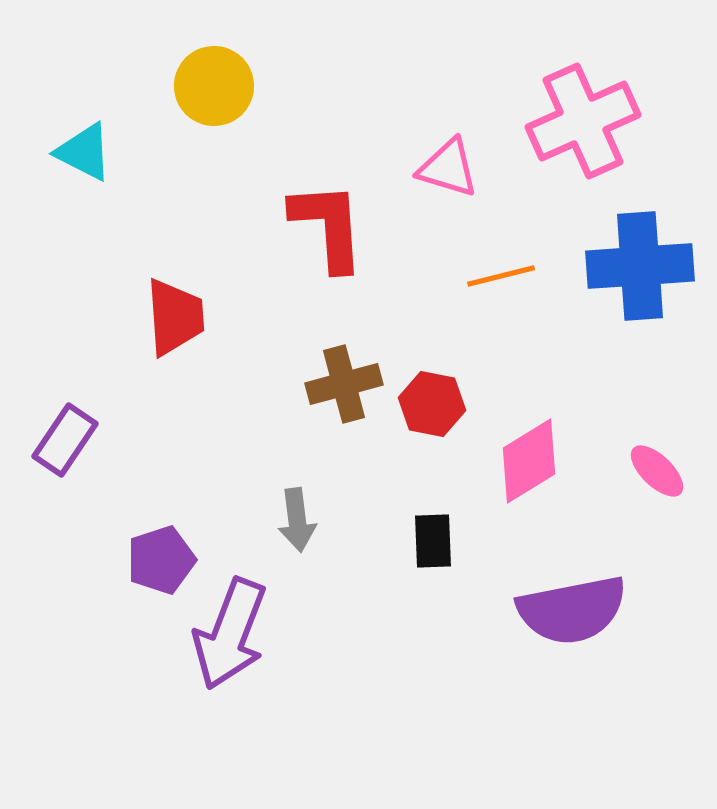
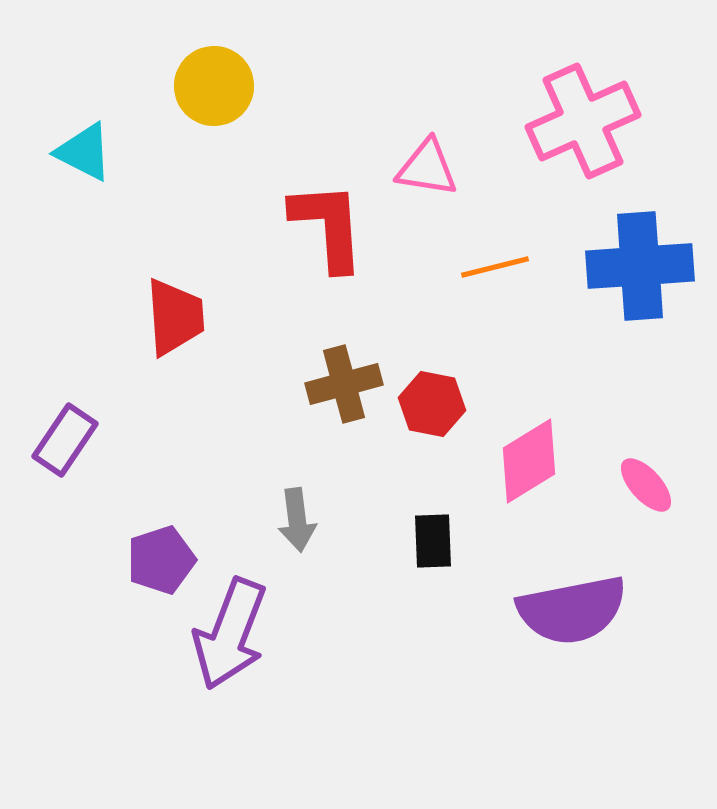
pink triangle: moved 21 px left; rotated 8 degrees counterclockwise
orange line: moved 6 px left, 9 px up
pink ellipse: moved 11 px left, 14 px down; rotated 4 degrees clockwise
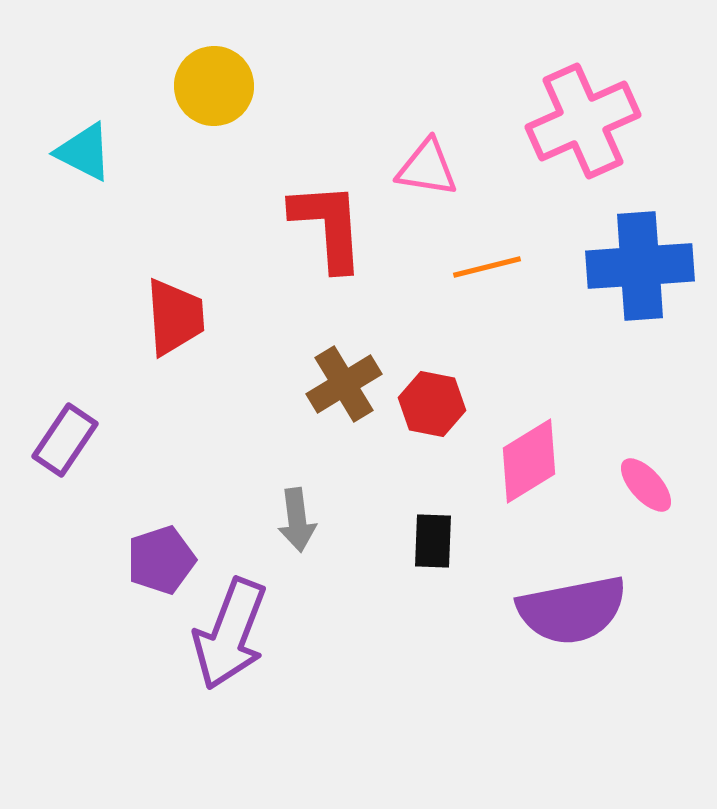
orange line: moved 8 px left
brown cross: rotated 16 degrees counterclockwise
black rectangle: rotated 4 degrees clockwise
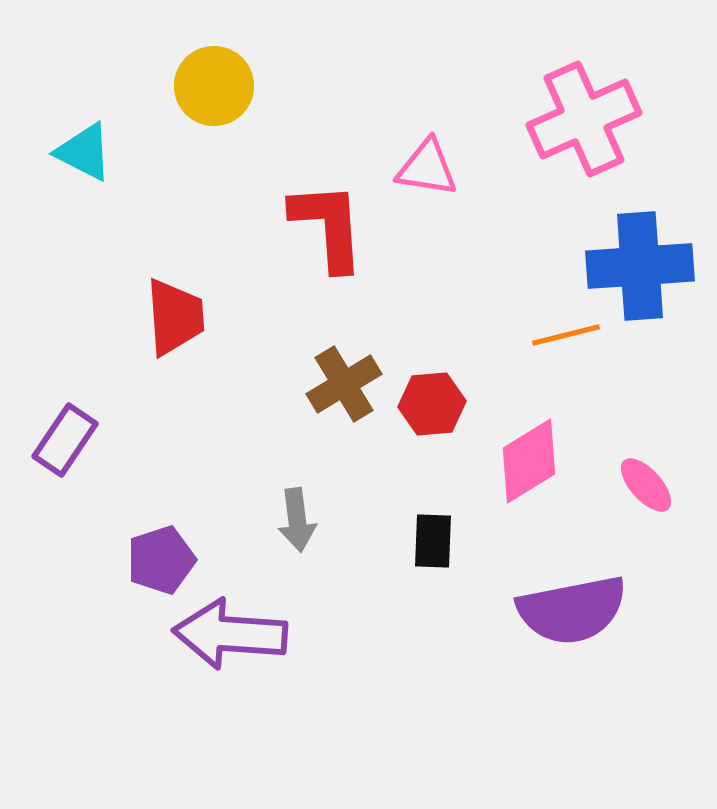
pink cross: moved 1 px right, 2 px up
orange line: moved 79 px right, 68 px down
red hexagon: rotated 16 degrees counterclockwise
purple arrow: rotated 73 degrees clockwise
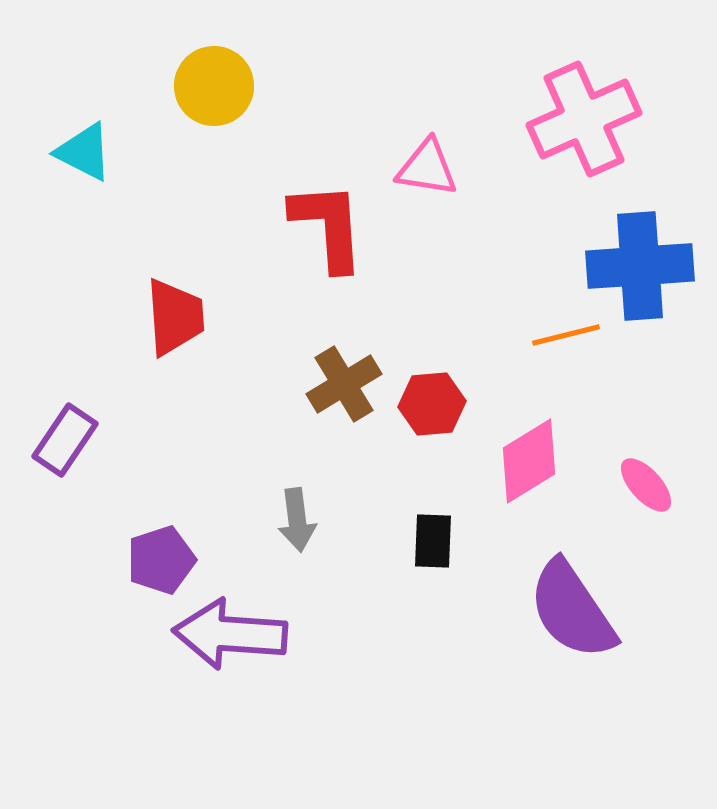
purple semicircle: rotated 67 degrees clockwise
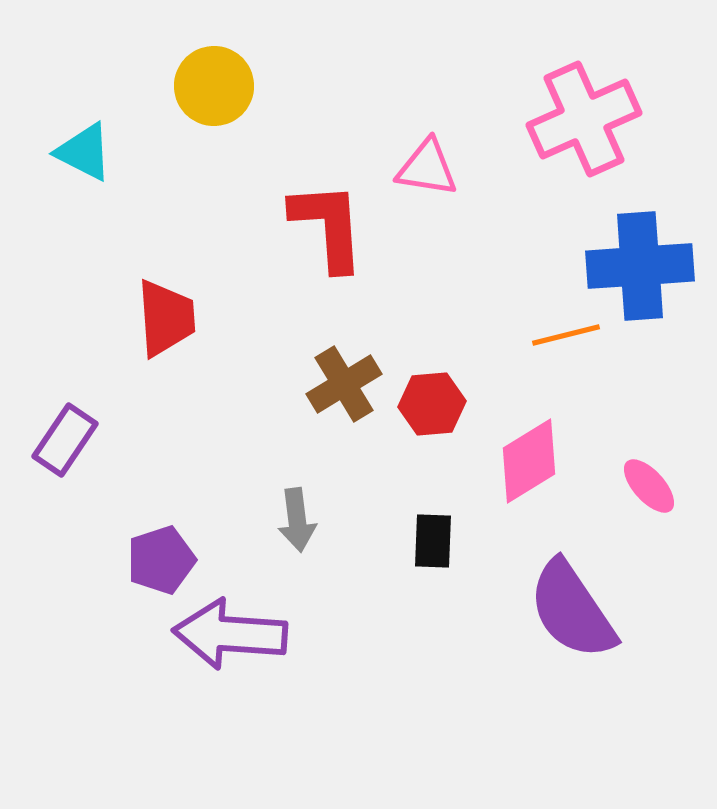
red trapezoid: moved 9 px left, 1 px down
pink ellipse: moved 3 px right, 1 px down
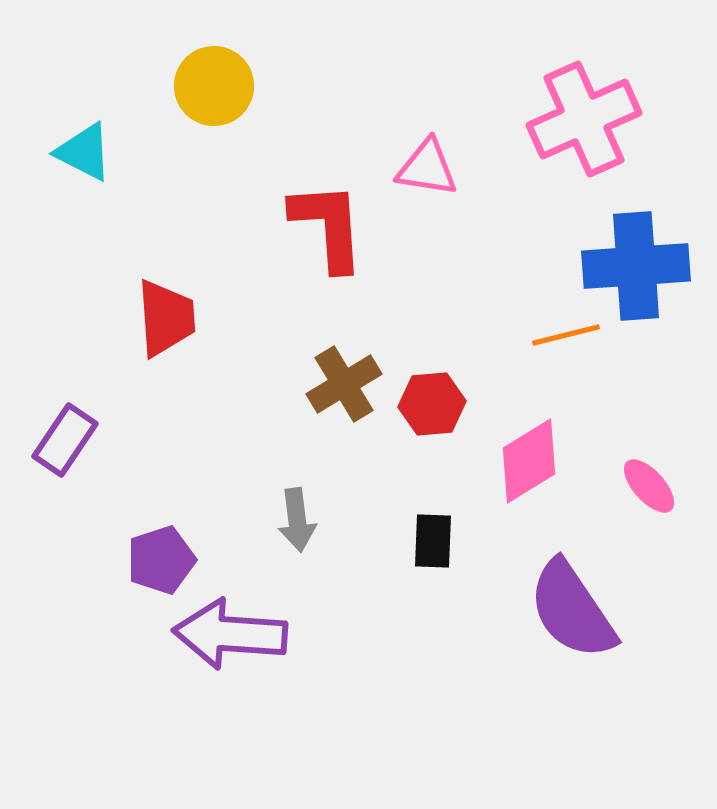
blue cross: moved 4 px left
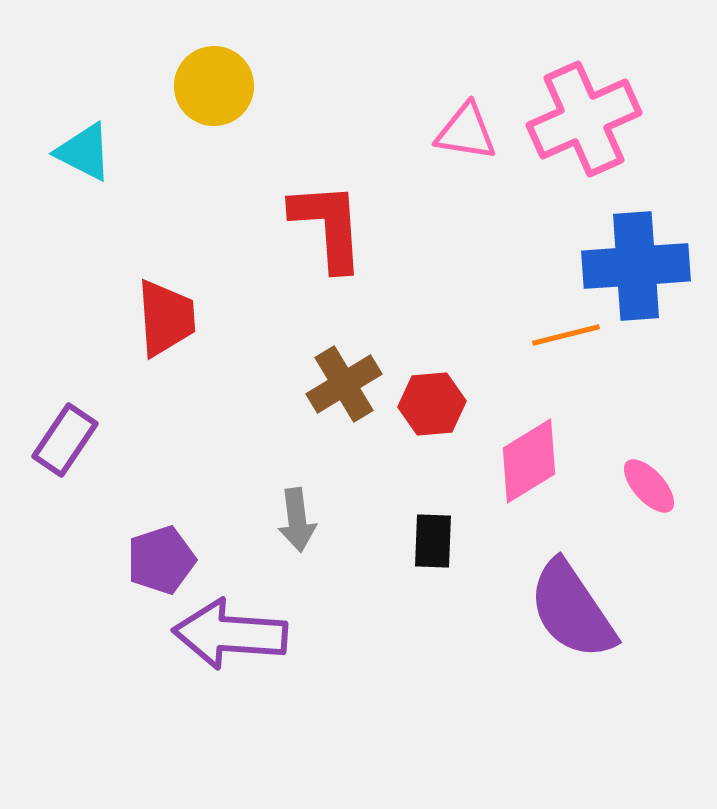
pink triangle: moved 39 px right, 36 px up
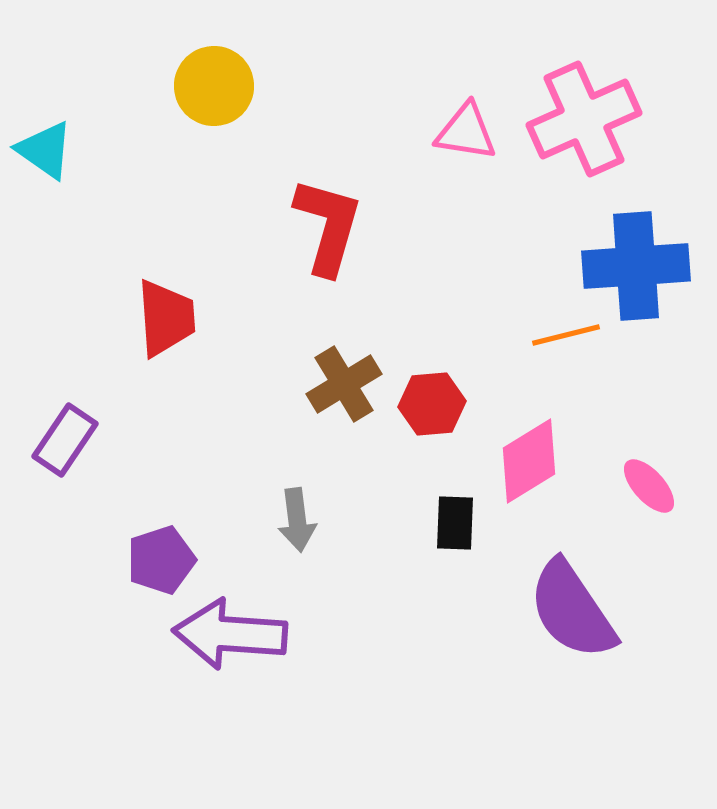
cyan triangle: moved 39 px left, 2 px up; rotated 8 degrees clockwise
red L-shape: rotated 20 degrees clockwise
black rectangle: moved 22 px right, 18 px up
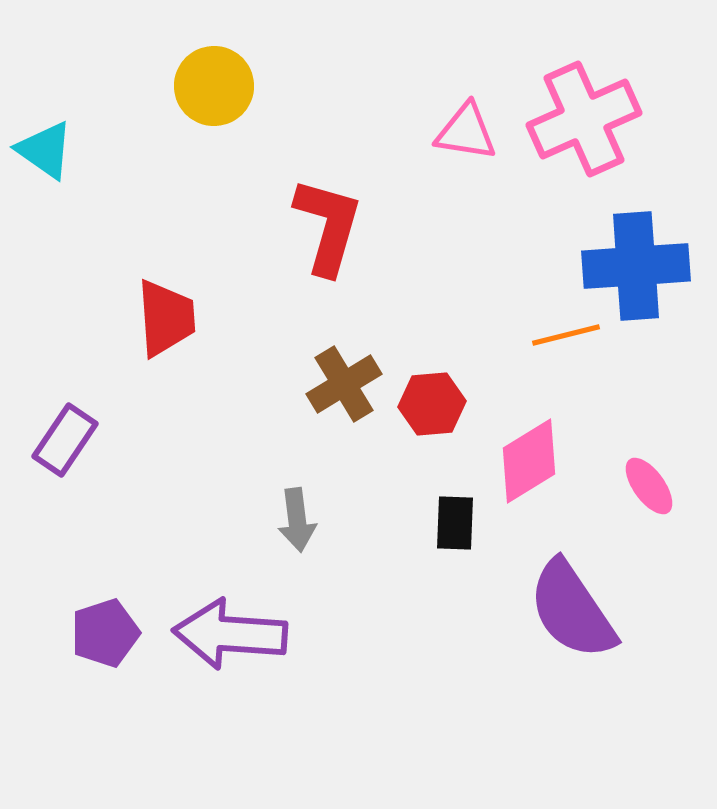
pink ellipse: rotated 6 degrees clockwise
purple pentagon: moved 56 px left, 73 px down
